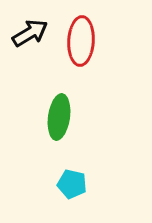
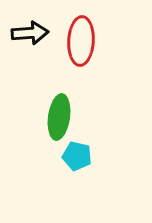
black arrow: rotated 27 degrees clockwise
cyan pentagon: moved 5 px right, 28 px up
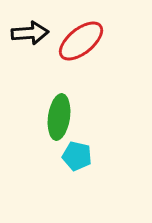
red ellipse: rotated 48 degrees clockwise
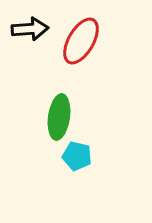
black arrow: moved 4 px up
red ellipse: rotated 21 degrees counterclockwise
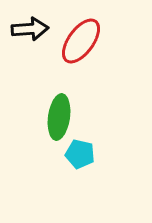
red ellipse: rotated 6 degrees clockwise
cyan pentagon: moved 3 px right, 2 px up
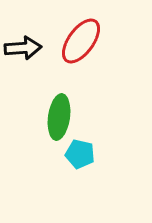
black arrow: moved 7 px left, 19 px down
